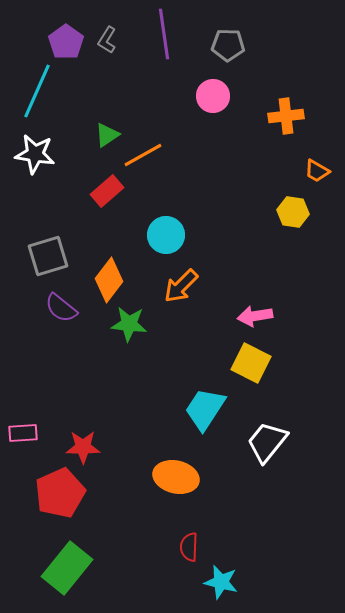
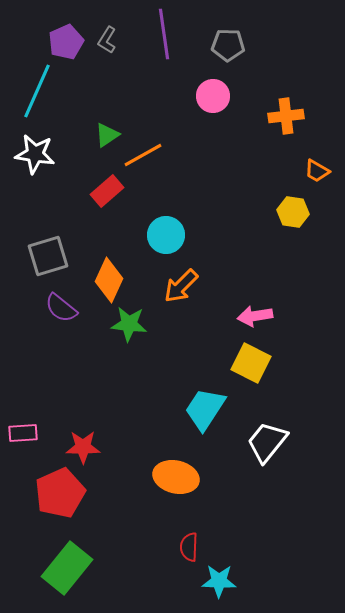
purple pentagon: rotated 12 degrees clockwise
orange diamond: rotated 12 degrees counterclockwise
cyan star: moved 2 px left, 1 px up; rotated 12 degrees counterclockwise
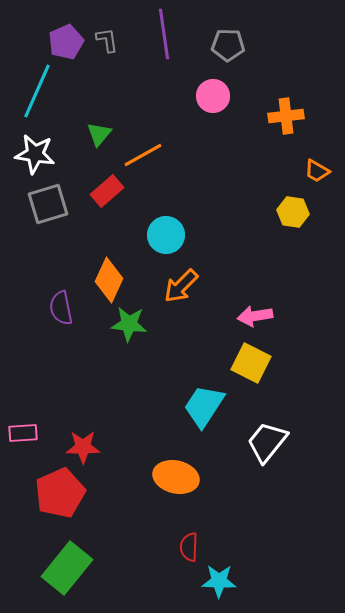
gray L-shape: rotated 140 degrees clockwise
green triangle: moved 8 px left, 1 px up; rotated 16 degrees counterclockwise
gray square: moved 52 px up
purple semicircle: rotated 40 degrees clockwise
cyan trapezoid: moved 1 px left, 3 px up
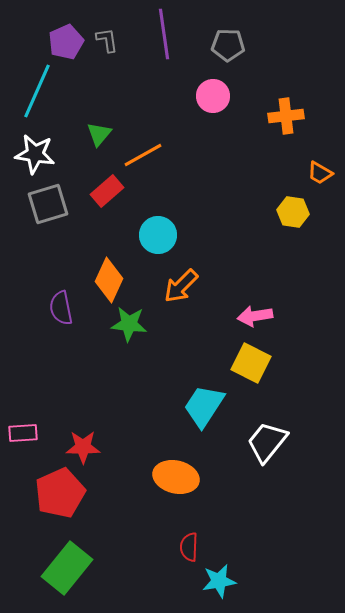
orange trapezoid: moved 3 px right, 2 px down
cyan circle: moved 8 px left
cyan star: rotated 12 degrees counterclockwise
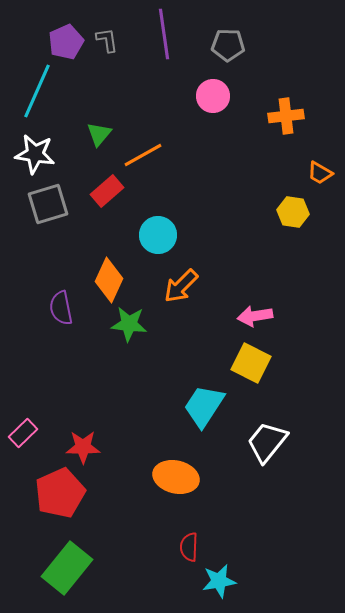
pink rectangle: rotated 40 degrees counterclockwise
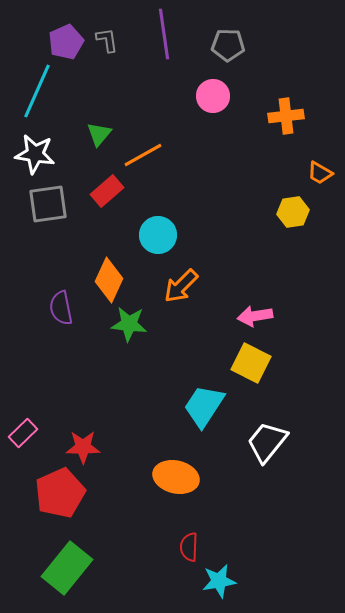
gray square: rotated 9 degrees clockwise
yellow hexagon: rotated 16 degrees counterclockwise
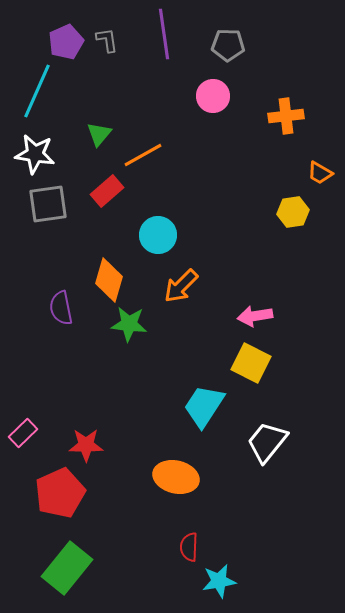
orange diamond: rotated 9 degrees counterclockwise
red star: moved 3 px right, 2 px up
